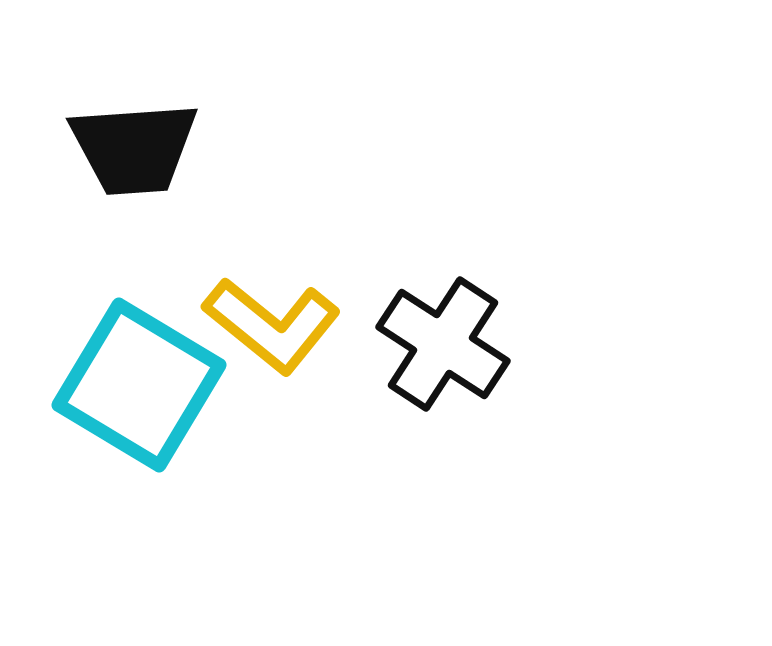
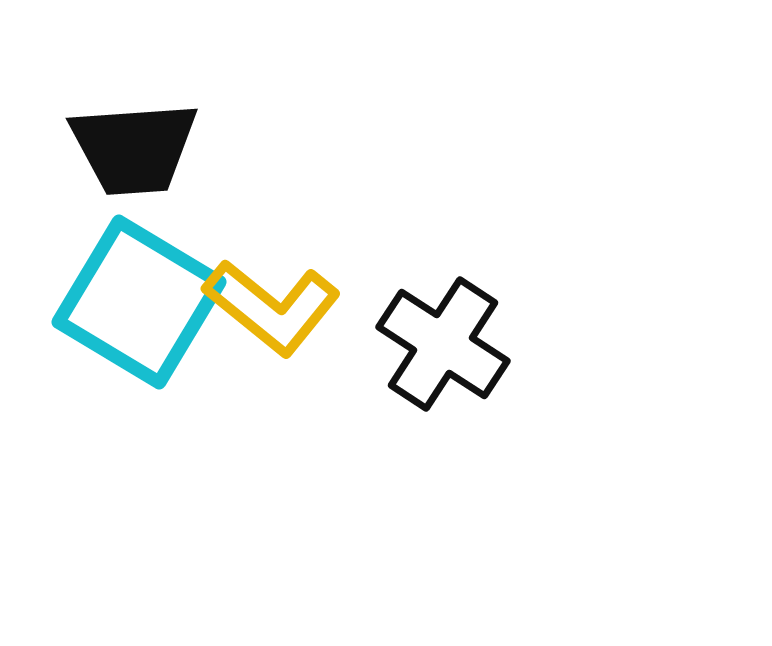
yellow L-shape: moved 18 px up
cyan square: moved 83 px up
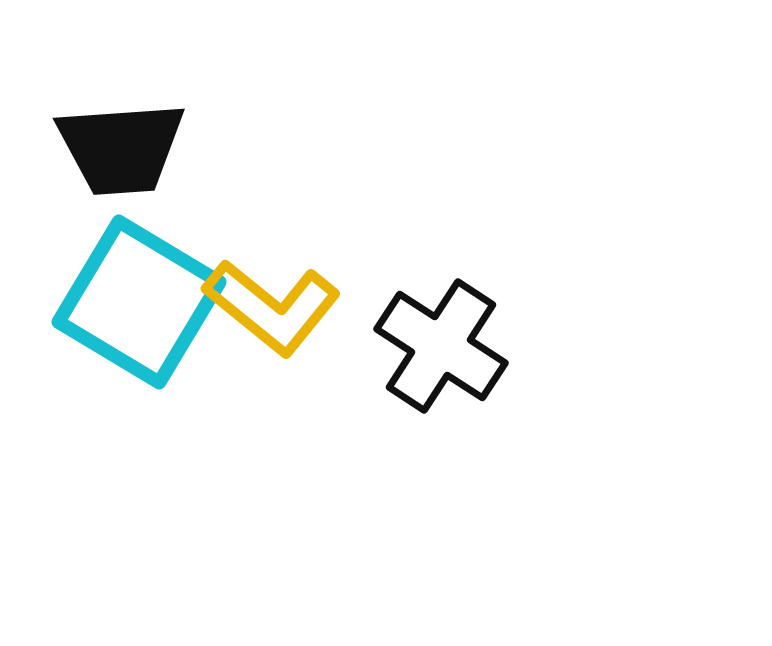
black trapezoid: moved 13 px left
black cross: moved 2 px left, 2 px down
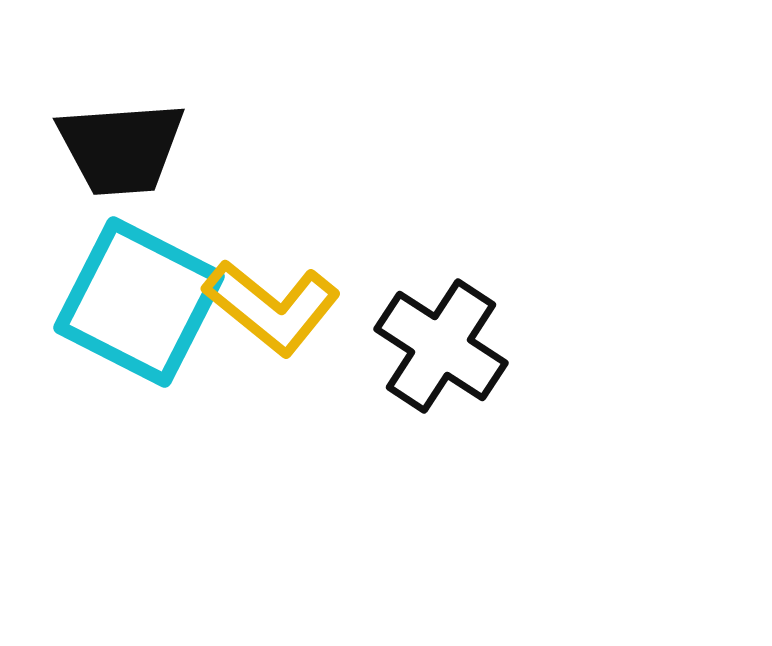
cyan square: rotated 4 degrees counterclockwise
